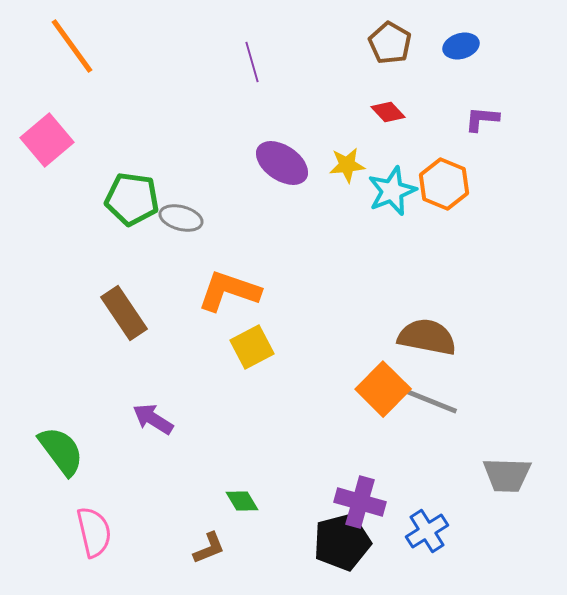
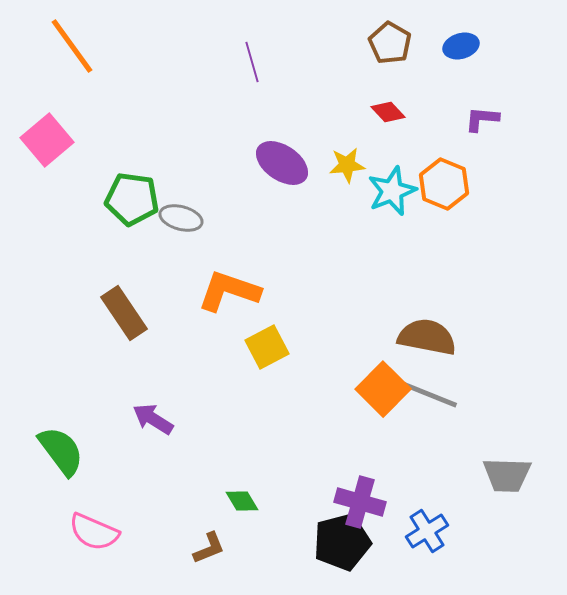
yellow square: moved 15 px right
gray line: moved 6 px up
pink semicircle: rotated 126 degrees clockwise
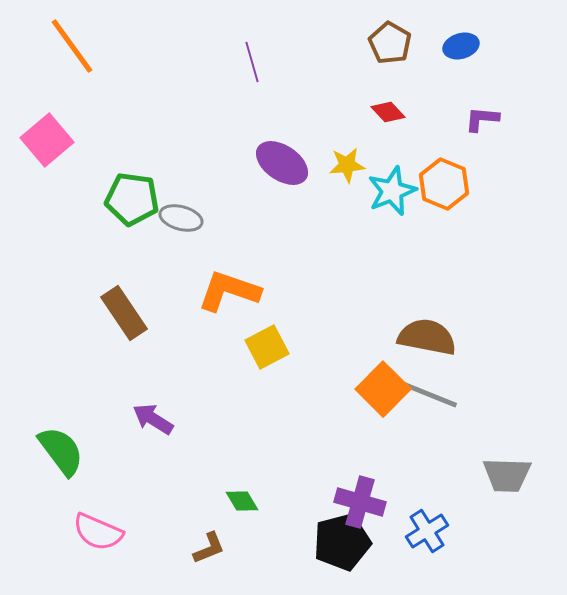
pink semicircle: moved 4 px right
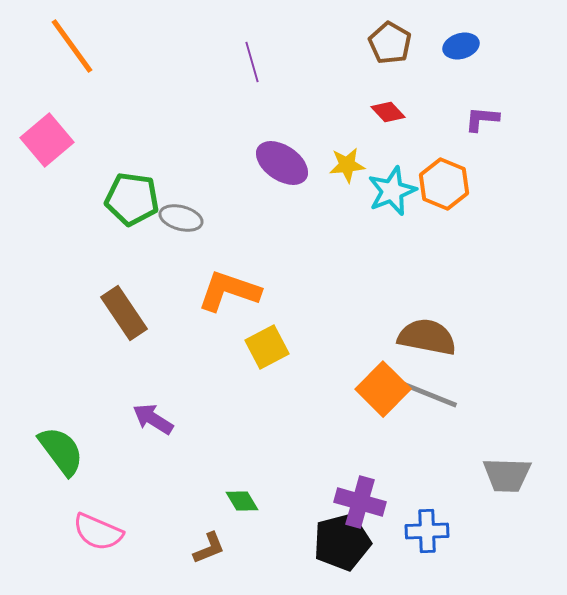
blue cross: rotated 30 degrees clockwise
